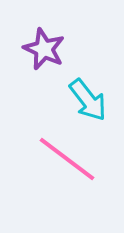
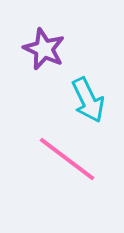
cyan arrow: rotated 12 degrees clockwise
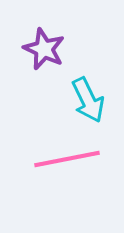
pink line: rotated 48 degrees counterclockwise
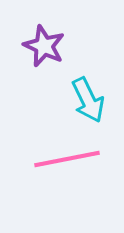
purple star: moved 3 px up
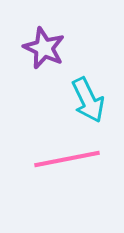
purple star: moved 2 px down
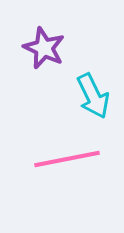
cyan arrow: moved 5 px right, 4 px up
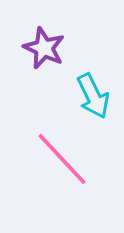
pink line: moved 5 px left; rotated 58 degrees clockwise
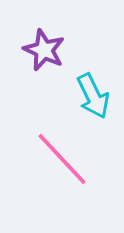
purple star: moved 2 px down
